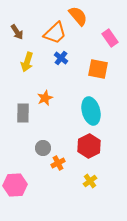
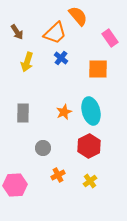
orange square: rotated 10 degrees counterclockwise
orange star: moved 19 px right, 14 px down
orange cross: moved 12 px down
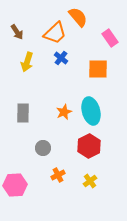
orange semicircle: moved 1 px down
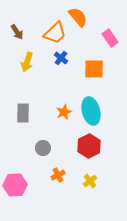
orange square: moved 4 px left
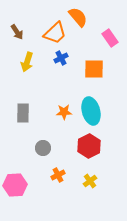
blue cross: rotated 24 degrees clockwise
orange star: rotated 21 degrees clockwise
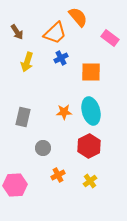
pink rectangle: rotated 18 degrees counterclockwise
orange square: moved 3 px left, 3 px down
gray rectangle: moved 4 px down; rotated 12 degrees clockwise
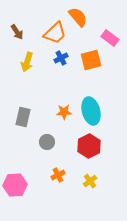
orange square: moved 12 px up; rotated 15 degrees counterclockwise
gray circle: moved 4 px right, 6 px up
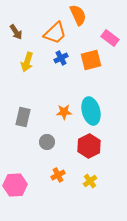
orange semicircle: moved 2 px up; rotated 15 degrees clockwise
brown arrow: moved 1 px left
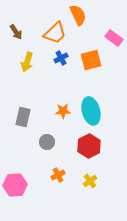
pink rectangle: moved 4 px right
orange star: moved 1 px left, 1 px up
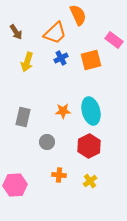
pink rectangle: moved 2 px down
orange cross: moved 1 px right; rotated 32 degrees clockwise
